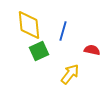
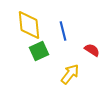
blue line: rotated 30 degrees counterclockwise
red semicircle: rotated 21 degrees clockwise
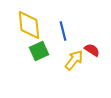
yellow arrow: moved 4 px right, 14 px up
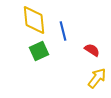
yellow diamond: moved 5 px right, 5 px up
yellow arrow: moved 23 px right, 18 px down
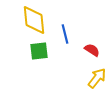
blue line: moved 2 px right, 3 px down
green square: rotated 18 degrees clockwise
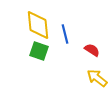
yellow diamond: moved 4 px right, 5 px down
green square: rotated 24 degrees clockwise
yellow arrow: rotated 90 degrees counterclockwise
